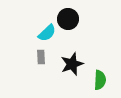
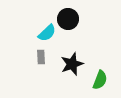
green semicircle: rotated 18 degrees clockwise
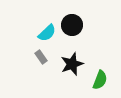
black circle: moved 4 px right, 6 px down
gray rectangle: rotated 32 degrees counterclockwise
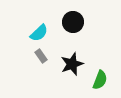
black circle: moved 1 px right, 3 px up
cyan semicircle: moved 8 px left
gray rectangle: moved 1 px up
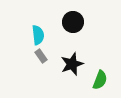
cyan semicircle: moved 1 px left, 2 px down; rotated 54 degrees counterclockwise
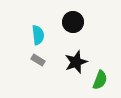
gray rectangle: moved 3 px left, 4 px down; rotated 24 degrees counterclockwise
black star: moved 4 px right, 2 px up
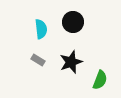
cyan semicircle: moved 3 px right, 6 px up
black star: moved 5 px left
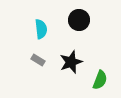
black circle: moved 6 px right, 2 px up
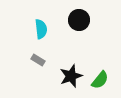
black star: moved 14 px down
green semicircle: rotated 18 degrees clockwise
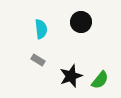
black circle: moved 2 px right, 2 px down
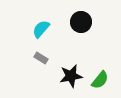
cyan semicircle: rotated 132 degrees counterclockwise
gray rectangle: moved 3 px right, 2 px up
black star: rotated 10 degrees clockwise
